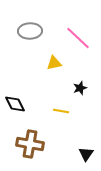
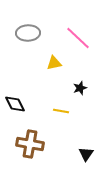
gray ellipse: moved 2 px left, 2 px down
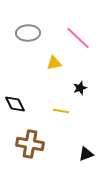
black triangle: rotated 35 degrees clockwise
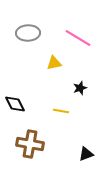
pink line: rotated 12 degrees counterclockwise
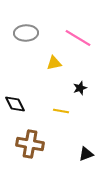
gray ellipse: moved 2 px left
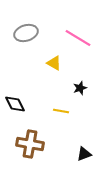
gray ellipse: rotated 15 degrees counterclockwise
yellow triangle: rotated 42 degrees clockwise
black triangle: moved 2 px left
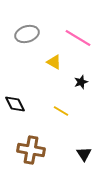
gray ellipse: moved 1 px right, 1 px down
yellow triangle: moved 1 px up
black star: moved 1 px right, 6 px up
yellow line: rotated 21 degrees clockwise
brown cross: moved 1 px right, 6 px down
black triangle: rotated 42 degrees counterclockwise
